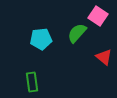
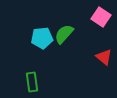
pink square: moved 3 px right, 1 px down
green semicircle: moved 13 px left, 1 px down
cyan pentagon: moved 1 px right, 1 px up
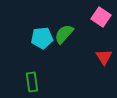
red triangle: rotated 18 degrees clockwise
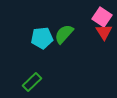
pink square: moved 1 px right
red triangle: moved 25 px up
green rectangle: rotated 54 degrees clockwise
